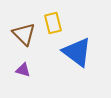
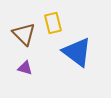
purple triangle: moved 2 px right, 2 px up
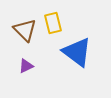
brown triangle: moved 1 px right, 4 px up
purple triangle: moved 1 px right, 2 px up; rotated 42 degrees counterclockwise
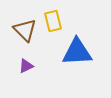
yellow rectangle: moved 2 px up
blue triangle: rotated 40 degrees counterclockwise
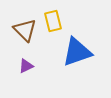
blue triangle: rotated 16 degrees counterclockwise
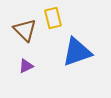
yellow rectangle: moved 3 px up
